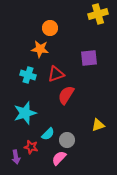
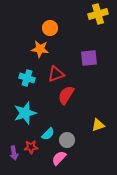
cyan cross: moved 1 px left, 3 px down
red star: rotated 16 degrees counterclockwise
purple arrow: moved 2 px left, 4 px up
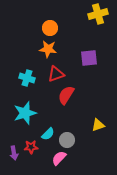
orange star: moved 8 px right
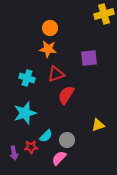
yellow cross: moved 6 px right
cyan semicircle: moved 2 px left, 2 px down
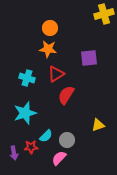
red triangle: rotated 12 degrees counterclockwise
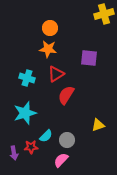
purple square: rotated 12 degrees clockwise
pink semicircle: moved 2 px right, 2 px down
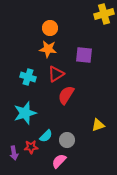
purple square: moved 5 px left, 3 px up
cyan cross: moved 1 px right, 1 px up
pink semicircle: moved 2 px left, 1 px down
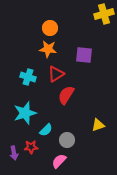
cyan semicircle: moved 6 px up
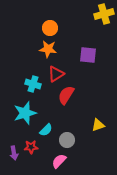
purple square: moved 4 px right
cyan cross: moved 5 px right, 7 px down
